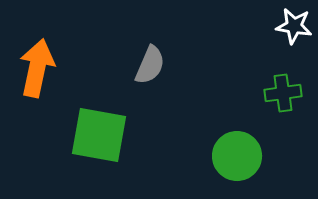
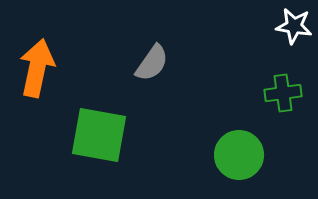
gray semicircle: moved 2 px right, 2 px up; rotated 12 degrees clockwise
green circle: moved 2 px right, 1 px up
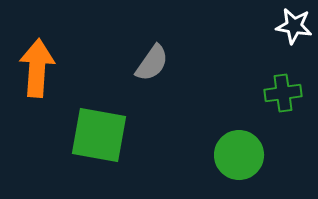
orange arrow: rotated 8 degrees counterclockwise
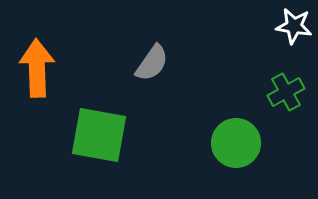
orange arrow: rotated 6 degrees counterclockwise
green cross: moved 3 px right, 1 px up; rotated 21 degrees counterclockwise
green circle: moved 3 px left, 12 px up
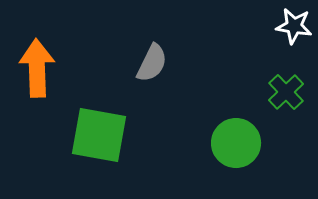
gray semicircle: rotated 9 degrees counterclockwise
green cross: rotated 15 degrees counterclockwise
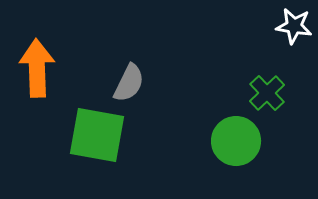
gray semicircle: moved 23 px left, 20 px down
green cross: moved 19 px left, 1 px down
green square: moved 2 px left
green circle: moved 2 px up
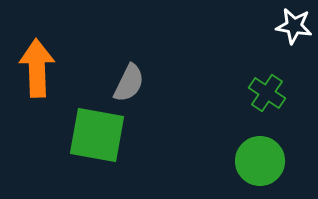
green cross: rotated 12 degrees counterclockwise
green circle: moved 24 px right, 20 px down
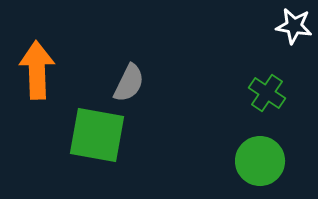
orange arrow: moved 2 px down
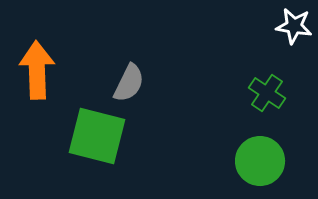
green square: moved 1 px down; rotated 4 degrees clockwise
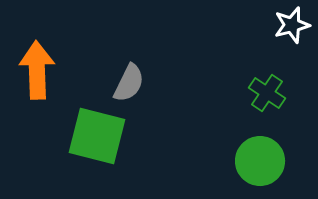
white star: moved 2 px left, 1 px up; rotated 24 degrees counterclockwise
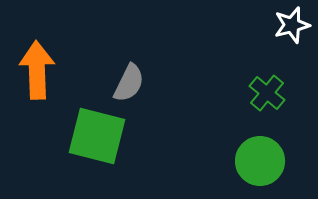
green cross: rotated 6 degrees clockwise
